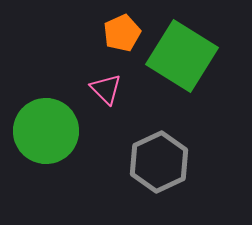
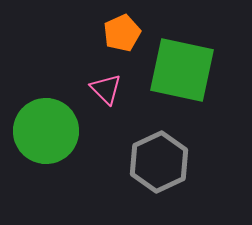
green square: moved 14 px down; rotated 20 degrees counterclockwise
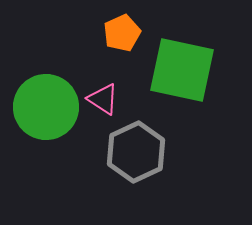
pink triangle: moved 3 px left, 10 px down; rotated 12 degrees counterclockwise
green circle: moved 24 px up
gray hexagon: moved 23 px left, 10 px up
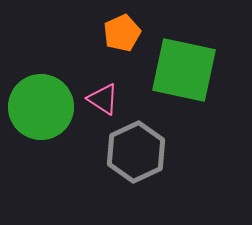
green square: moved 2 px right
green circle: moved 5 px left
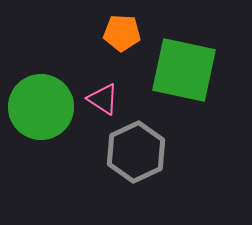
orange pentagon: rotated 27 degrees clockwise
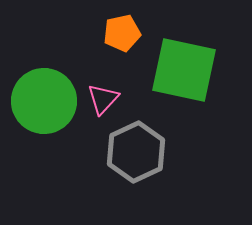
orange pentagon: rotated 15 degrees counterclockwise
pink triangle: rotated 40 degrees clockwise
green circle: moved 3 px right, 6 px up
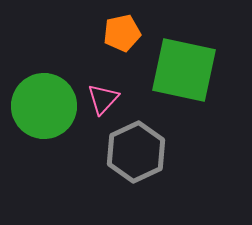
green circle: moved 5 px down
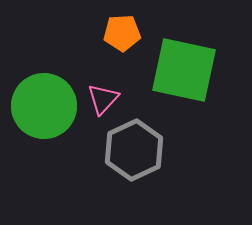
orange pentagon: rotated 9 degrees clockwise
gray hexagon: moved 2 px left, 2 px up
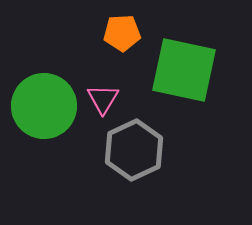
pink triangle: rotated 12 degrees counterclockwise
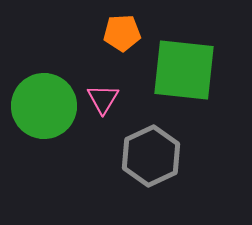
green square: rotated 6 degrees counterclockwise
gray hexagon: moved 17 px right, 6 px down
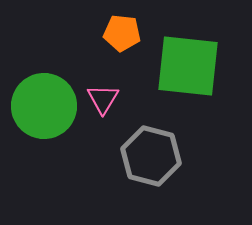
orange pentagon: rotated 9 degrees clockwise
green square: moved 4 px right, 4 px up
gray hexagon: rotated 20 degrees counterclockwise
